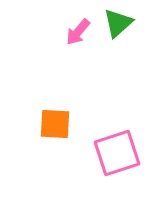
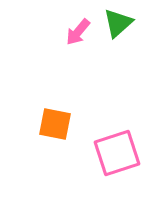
orange square: rotated 8 degrees clockwise
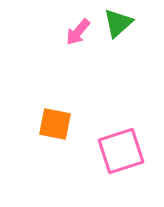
pink square: moved 4 px right, 2 px up
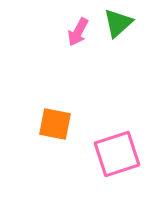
pink arrow: rotated 12 degrees counterclockwise
pink square: moved 4 px left, 3 px down
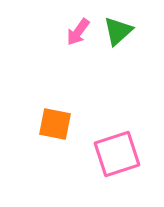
green triangle: moved 8 px down
pink arrow: rotated 8 degrees clockwise
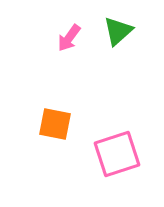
pink arrow: moved 9 px left, 6 px down
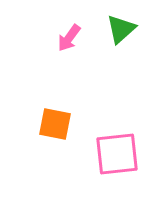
green triangle: moved 3 px right, 2 px up
pink square: rotated 12 degrees clockwise
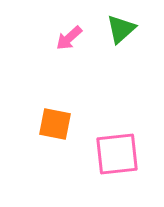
pink arrow: rotated 12 degrees clockwise
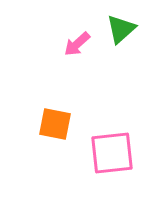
pink arrow: moved 8 px right, 6 px down
pink square: moved 5 px left, 1 px up
